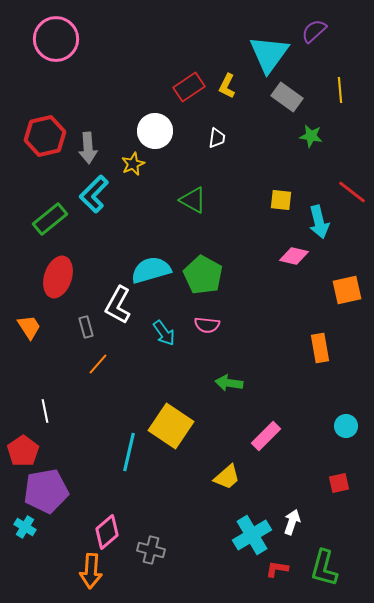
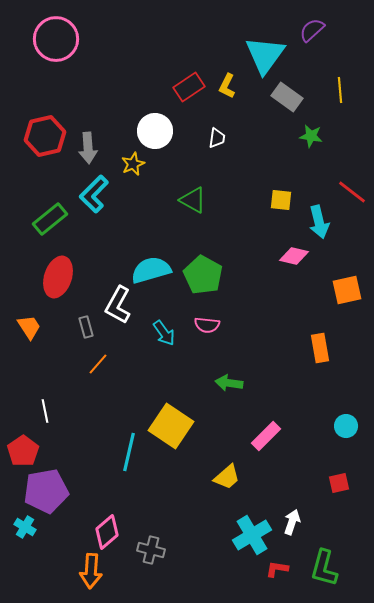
purple semicircle at (314, 31): moved 2 px left, 1 px up
cyan triangle at (269, 54): moved 4 px left, 1 px down
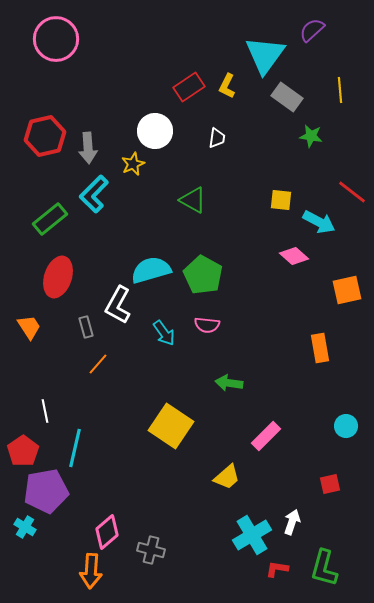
cyan arrow at (319, 222): rotated 48 degrees counterclockwise
pink diamond at (294, 256): rotated 28 degrees clockwise
cyan line at (129, 452): moved 54 px left, 4 px up
red square at (339, 483): moved 9 px left, 1 px down
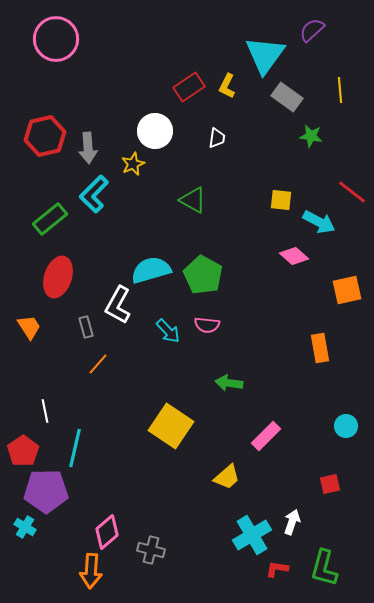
cyan arrow at (164, 333): moved 4 px right, 2 px up; rotated 8 degrees counterclockwise
purple pentagon at (46, 491): rotated 9 degrees clockwise
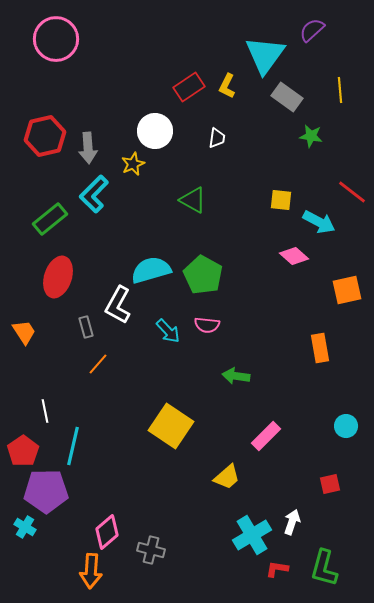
orange trapezoid at (29, 327): moved 5 px left, 5 px down
green arrow at (229, 383): moved 7 px right, 7 px up
cyan line at (75, 448): moved 2 px left, 2 px up
